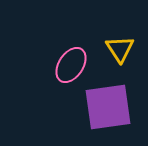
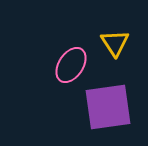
yellow triangle: moved 5 px left, 6 px up
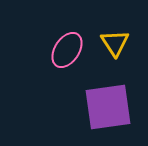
pink ellipse: moved 4 px left, 15 px up
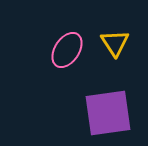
purple square: moved 6 px down
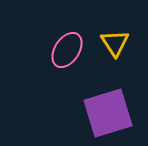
purple square: rotated 9 degrees counterclockwise
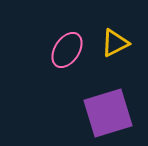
yellow triangle: rotated 36 degrees clockwise
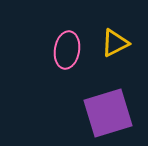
pink ellipse: rotated 24 degrees counterclockwise
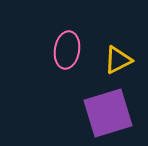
yellow triangle: moved 3 px right, 17 px down
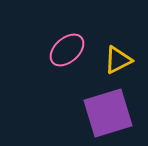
pink ellipse: rotated 39 degrees clockwise
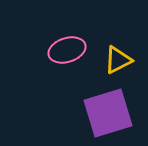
pink ellipse: rotated 24 degrees clockwise
